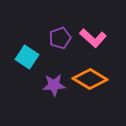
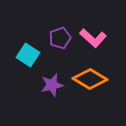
cyan square: moved 1 px right, 2 px up
purple star: moved 2 px left; rotated 10 degrees counterclockwise
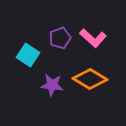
purple star: rotated 20 degrees clockwise
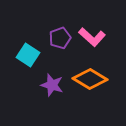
pink L-shape: moved 1 px left, 1 px up
purple star: rotated 10 degrees clockwise
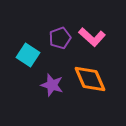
orange diamond: rotated 36 degrees clockwise
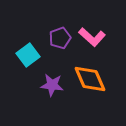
cyan square: rotated 20 degrees clockwise
purple star: rotated 10 degrees counterclockwise
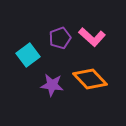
orange diamond: rotated 20 degrees counterclockwise
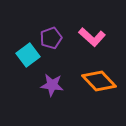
purple pentagon: moved 9 px left
orange diamond: moved 9 px right, 2 px down
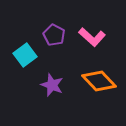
purple pentagon: moved 3 px right, 3 px up; rotated 25 degrees counterclockwise
cyan square: moved 3 px left
purple star: rotated 15 degrees clockwise
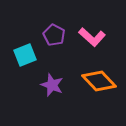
cyan square: rotated 15 degrees clockwise
